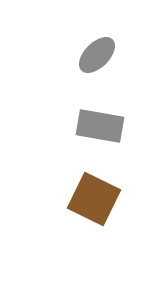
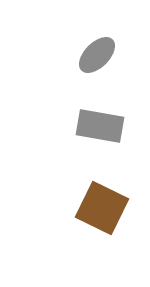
brown square: moved 8 px right, 9 px down
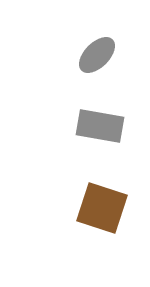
brown square: rotated 8 degrees counterclockwise
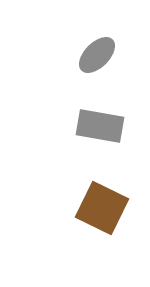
brown square: rotated 8 degrees clockwise
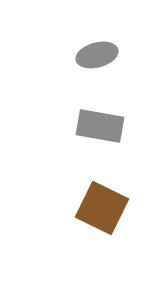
gray ellipse: rotated 30 degrees clockwise
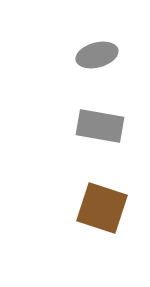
brown square: rotated 8 degrees counterclockwise
